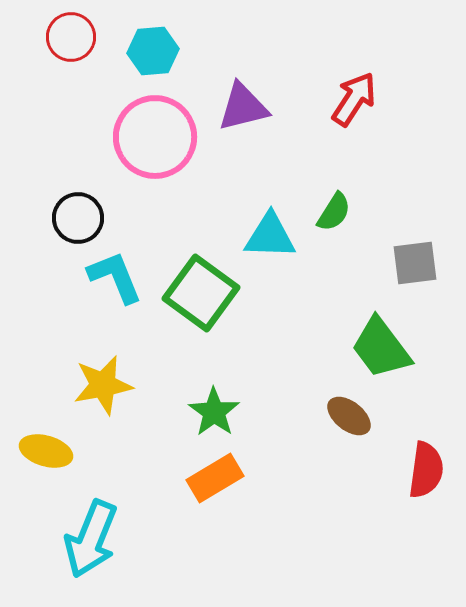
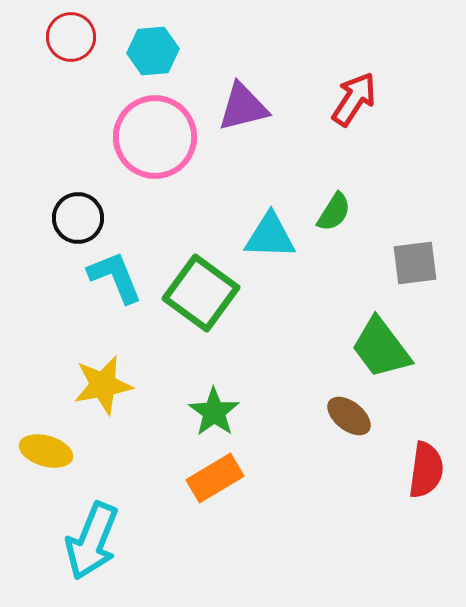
cyan arrow: moved 1 px right, 2 px down
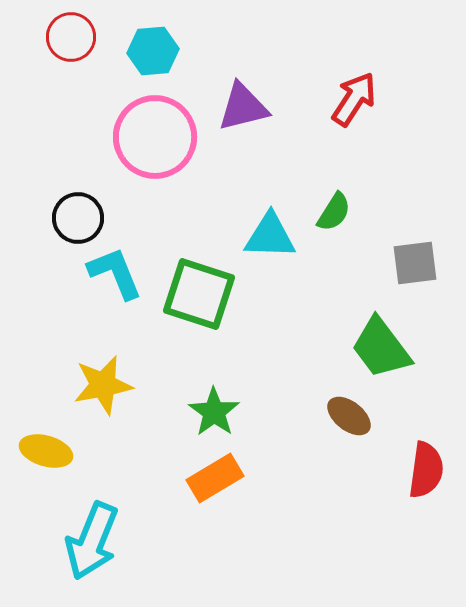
cyan L-shape: moved 4 px up
green square: moved 2 px left, 1 px down; rotated 18 degrees counterclockwise
